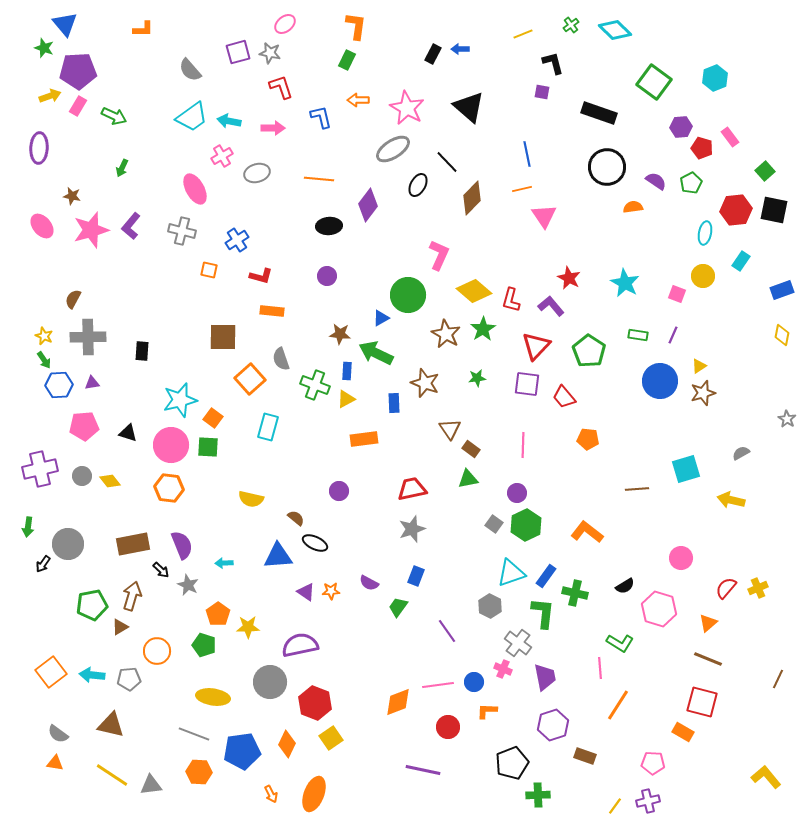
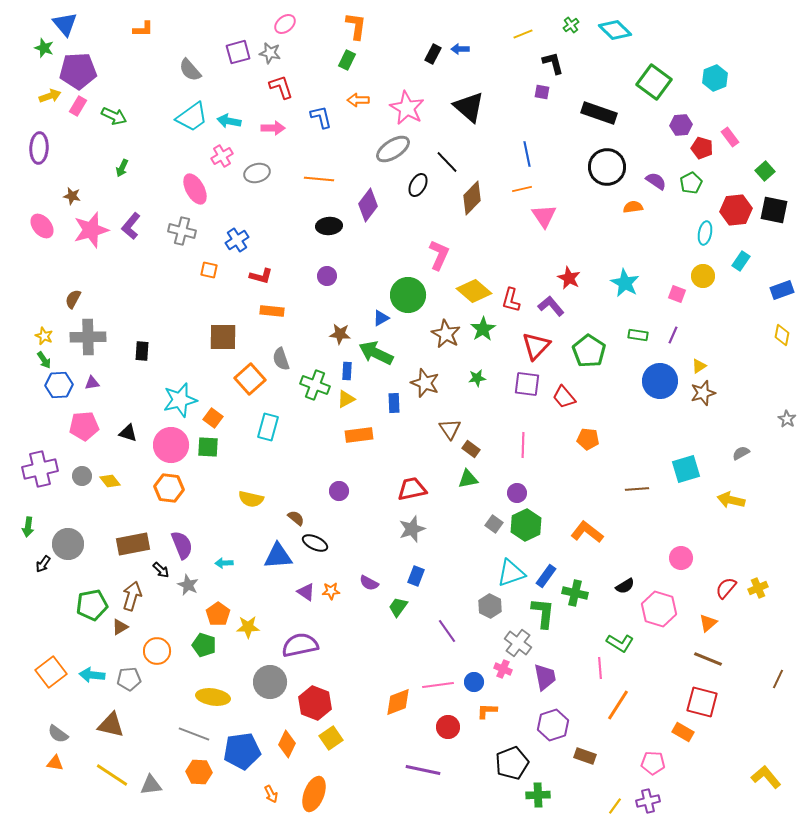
purple hexagon at (681, 127): moved 2 px up
orange rectangle at (364, 439): moved 5 px left, 4 px up
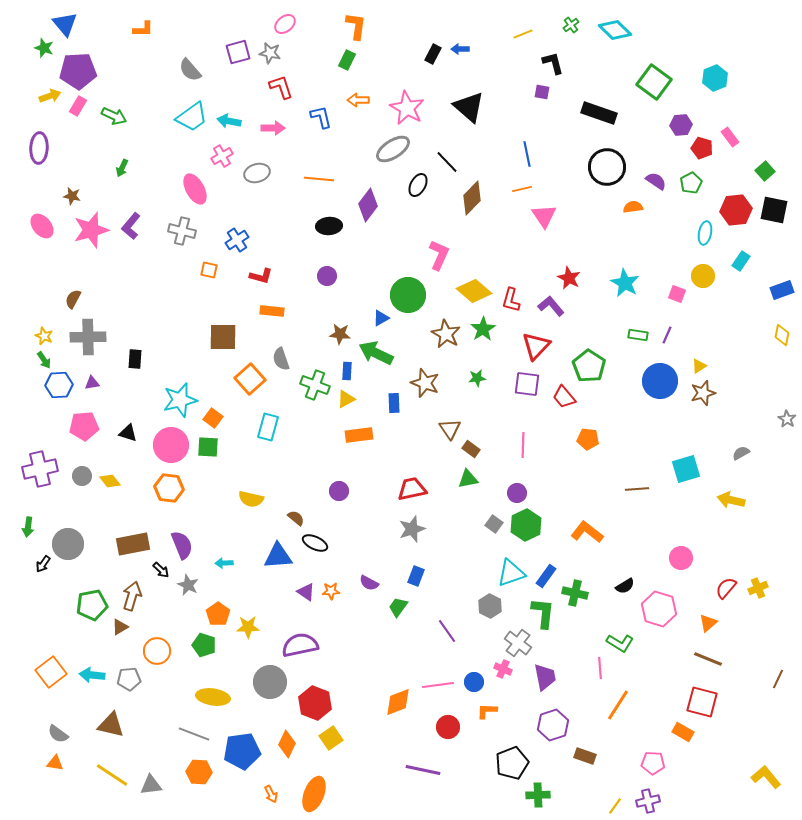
purple line at (673, 335): moved 6 px left
black rectangle at (142, 351): moved 7 px left, 8 px down
green pentagon at (589, 351): moved 15 px down
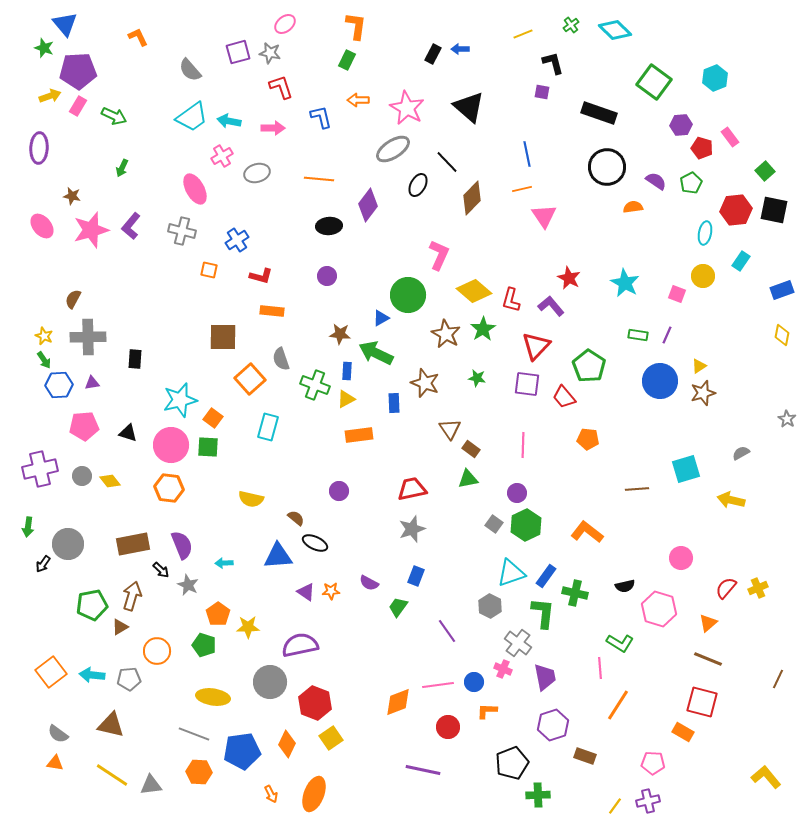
orange L-shape at (143, 29): moved 5 px left, 8 px down; rotated 115 degrees counterclockwise
green star at (477, 378): rotated 18 degrees clockwise
black semicircle at (625, 586): rotated 18 degrees clockwise
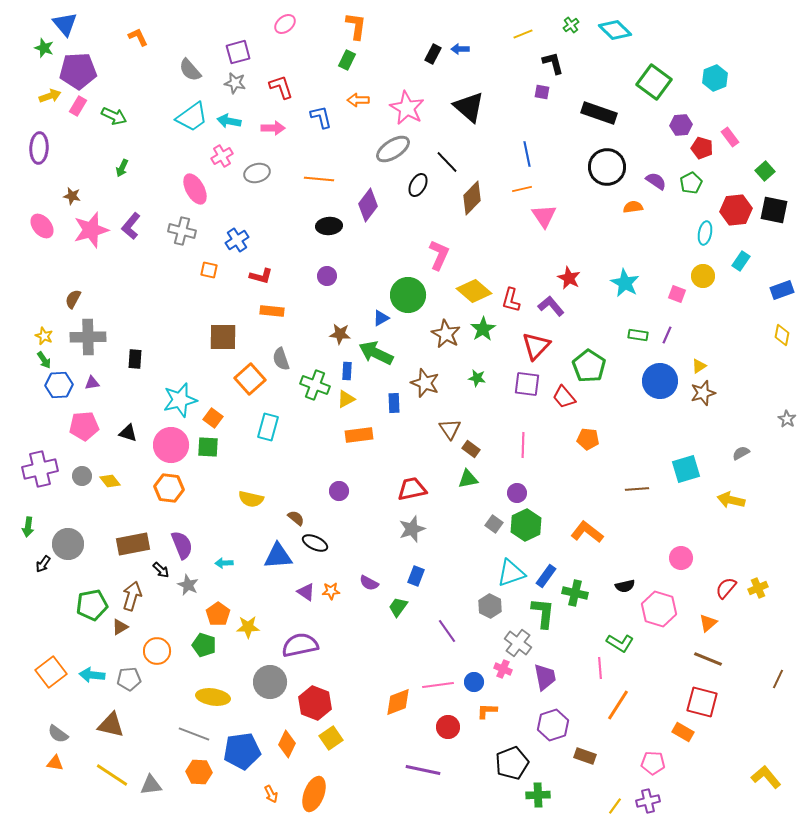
gray star at (270, 53): moved 35 px left, 30 px down
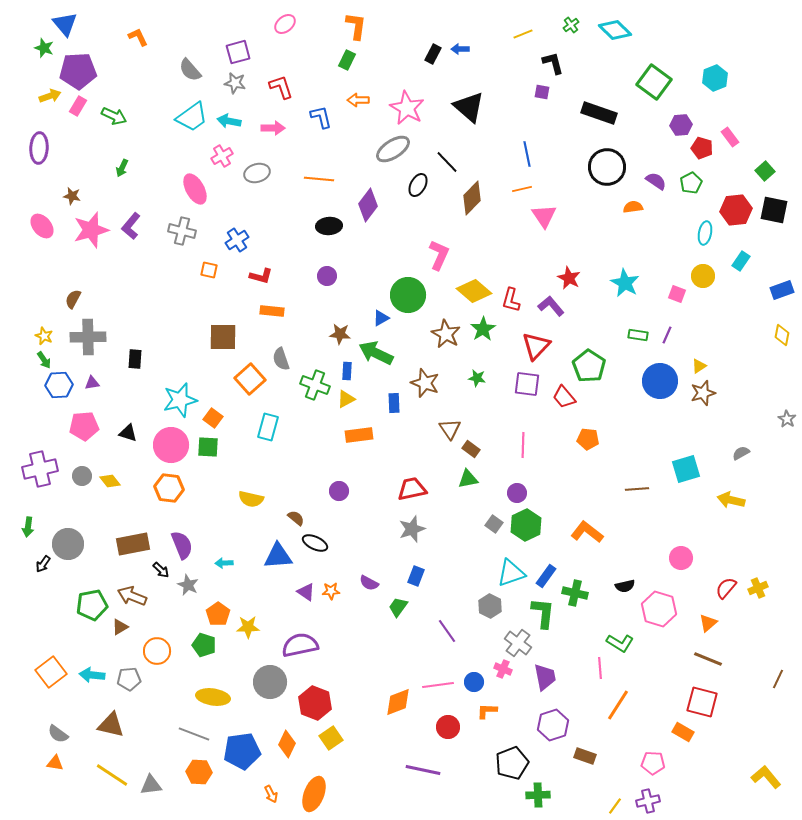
brown arrow at (132, 596): rotated 84 degrees counterclockwise
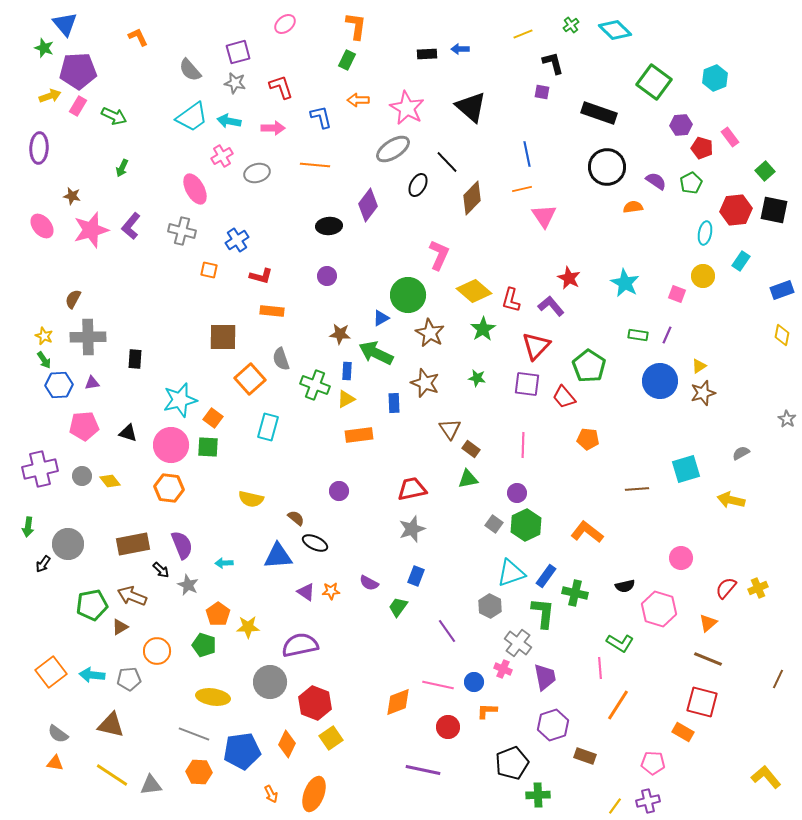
black rectangle at (433, 54): moved 6 px left; rotated 60 degrees clockwise
black triangle at (469, 107): moved 2 px right
orange line at (319, 179): moved 4 px left, 14 px up
brown star at (446, 334): moved 16 px left, 1 px up
pink line at (438, 685): rotated 20 degrees clockwise
